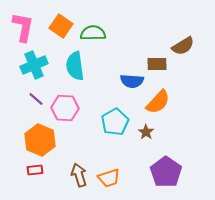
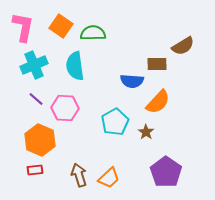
orange trapezoid: rotated 25 degrees counterclockwise
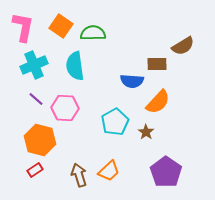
orange hexagon: rotated 8 degrees counterclockwise
red rectangle: rotated 28 degrees counterclockwise
orange trapezoid: moved 7 px up
